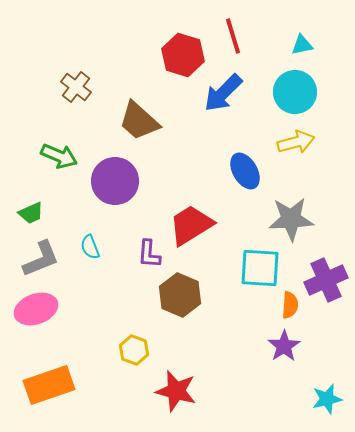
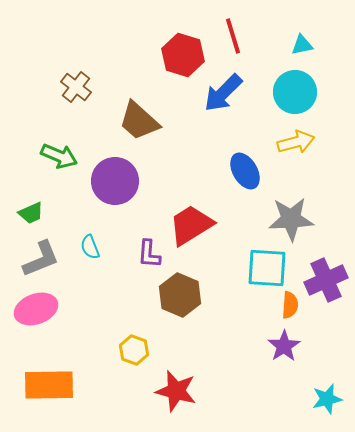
cyan square: moved 7 px right
orange rectangle: rotated 18 degrees clockwise
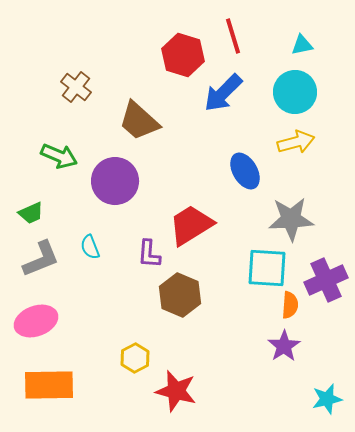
pink ellipse: moved 12 px down
yellow hexagon: moved 1 px right, 8 px down; rotated 12 degrees clockwise
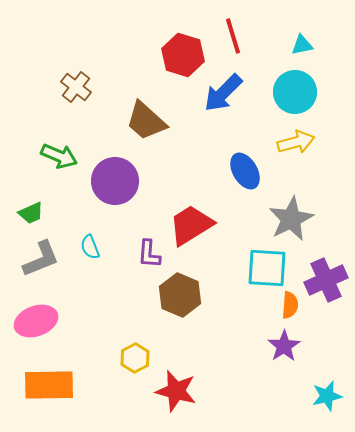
brown trapezoid: moved 7 px right
gray star: rotated 24 degrees counterclockwise
cyan star: moved 3 px up
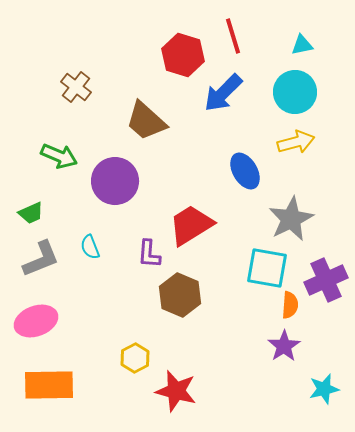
cyan square: rotated 6 degrees clockwise
cyan star: moved 3 px left, 7 px up
